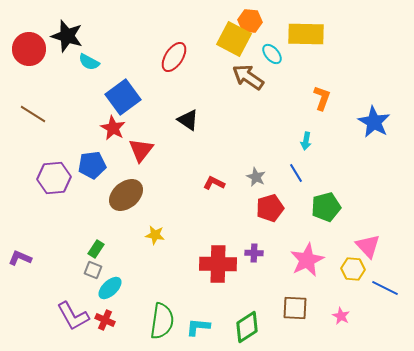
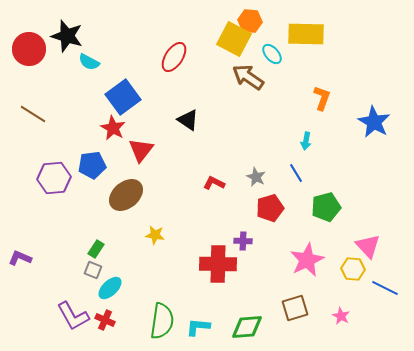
purple cross at (254, 253): moved 11 px left, 12 px up
brown square at (295, 308): rotated 20 degrees counterclockwise
green diamond at (247, 327): rotated 28 degrees clockwise
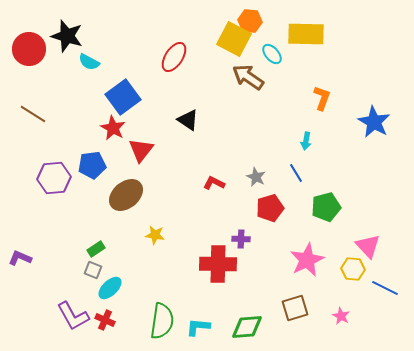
purple cross at (243, 241): moved 2 px left, 2 px up
green rectangle at (96, 249): rotated 24 degrees clockwise
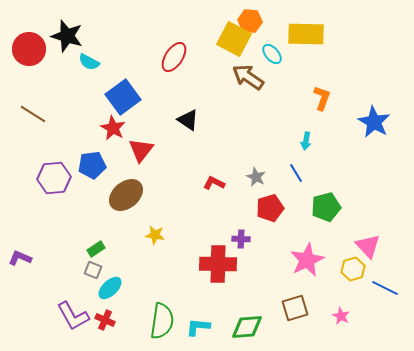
yellow hexagon at (353, 269): rotated 20 degrees counterclockwise
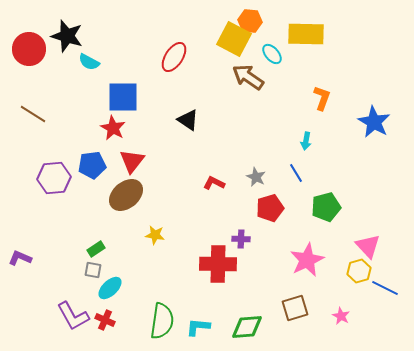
blue square at (123, 97): rotated 36 degrees clockwise
red triangle at (141, 150): moved 9 px left, 11 px down
yellow hexagon at (353, 269): moved 6 px right, 2 px down
gray square at (93, 270): rotated 12 degrees counterclockwise
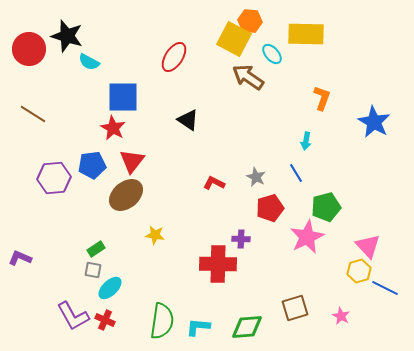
pink star at (307, 260): moved 23 px up
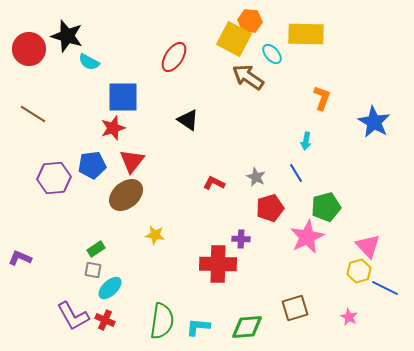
red star at (113, 128): rotated 25 degrees clockwise
pink star at (341, 316): moved 8 px right, 1 px down
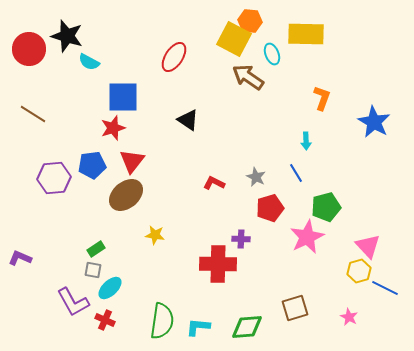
cyan ellipse at (272, 54): rotated 20 degrees clockwise
cyan arrow at (306, 141): rotated 12 degrees counterclockwise
purple L-shape at (73, 316): moved 14 px up
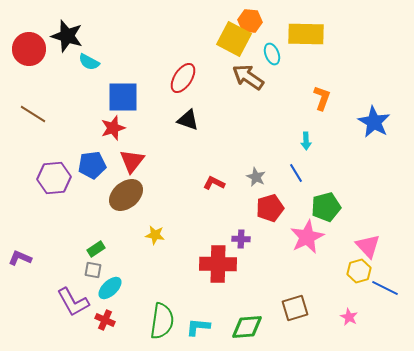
red ellipse at (174, 57): moved 9 px right, 21 px down
black triangle at (188, 120): rotated 15 degrees counterclockwise
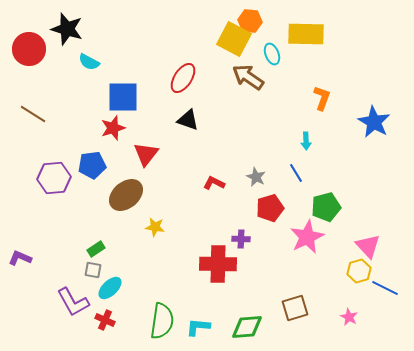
black star at (67, 36): moved 7 px up
red triangle at (132, 161): moved 14 px right, 7 px up
yellow star at (155, 235): moved 8 px up
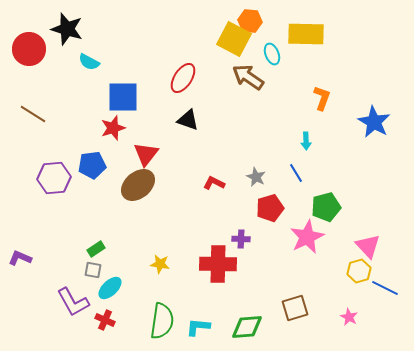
brown ellipse at (126, 195): moved 12 px right, 10 px up
yellow star at (155, 227): moved 5 px right, 37 px down
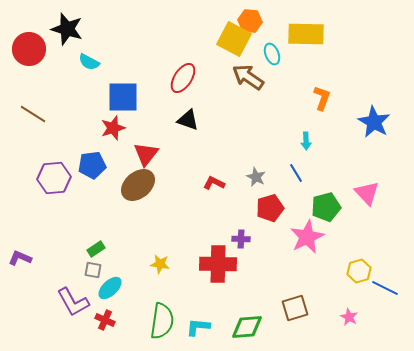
pink triangle at (368, 246): moved 1 px left, 53 px up
